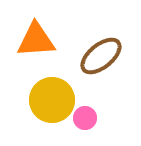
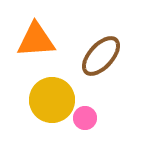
brown ellipse: rotated 9 degrees counterclockwise
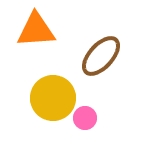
orange triangle: moved 10 px up
yellow circle: moved 1 px right, 2 px up
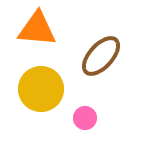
orange triangle: moved 1 px right, 1 px up; rotated 9 degrees clockwise
yellow circle: moved 12 px left, 9 px up
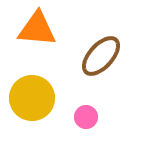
yellow circle: moved 9 px left, 9 px down
pink circle: moved 1 px right, 1 px up
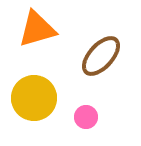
orange triangle: rotated 21 degrees counterclockwise
yellow circle: moved 2 px right
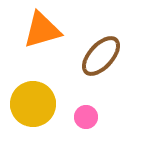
orange triangle: moved 5 px right, 1 px down
yellow circle: moved 1 px left, 6 px down
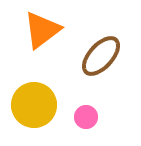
orange triangle: rotated 21 degrees counterclockwise
yellow circle: moved 1 px right, 1 px down
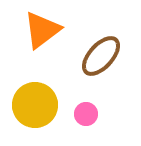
yellow circle: moved 1 px right
pink circle: moved 3 px up
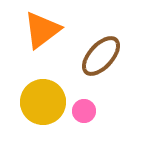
yellow circle: moved 8 px right, 3 px up
pink circle: moved 2 px left, 3 px up
